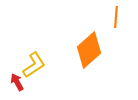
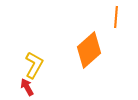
yellow L-shape: rotated 28 degrees counterclockwise
red arrow: moved 10 px right, 5 px down
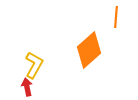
red arrow: rotated 18 degrees clockwise
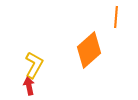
red arrow: moved 2 px right, 1 px up
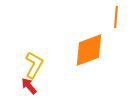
orange diamond: rotated 21 degrees clockwise
red arrow: rotated 30 degrees counterclockwise
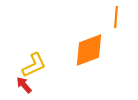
yellow L-shape: rotated 36 degrees clockwise
red arrow: moved 5 px left, 1 px up
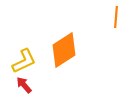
orange diamond: moved 25 px left; rotated 12 degrees counterclockwise
yellow L-shape: moved 10 px left, 4 px up
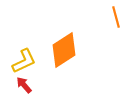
orange line: rotated 20 degrees counterclockwise
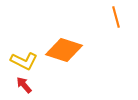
orange diamond: rotated 51 degrees clockwise
yellow L-shape: rotated 52 degrees clockwise
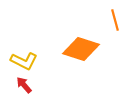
orange line: moved 1 px left, 3 px down
orange diamond: moved 17 px right, 1 px up
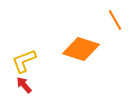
orange line: rotated 15 degrees counterclockwise
yellow L-shape: rotated 132 degrees clockwise
